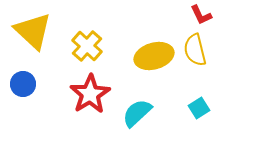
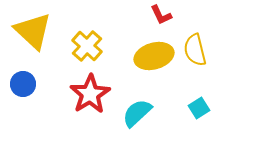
red L-shape: moved 40 px left
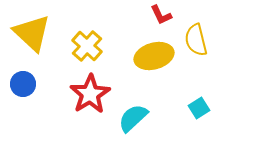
yellow triangle: moved 1 px left, 2 px down
yellow semicircle: moved 1 px right, 10 px up
cyan semicircle: moved 4 px left, 5 px down
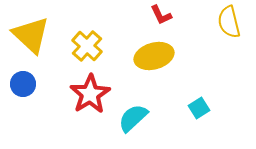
yellow triangle: moved 1 px left, 2 px down
yellow semicircle: moved 33 px right, 18 px up
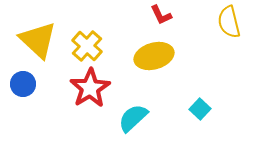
yellow triangle: moved 7 px right, 5 px down
red star: moved 6 px up
cyan square: moved 1 px right, 1 px down; rotated 15 degrees counterclockwise
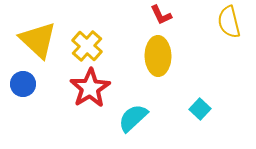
yellow ellipse: moved 4 px right; rotated 75 degrees counterclockwise
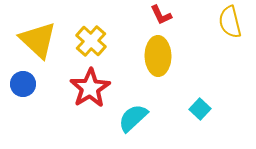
yellow semicircle: moved 1 px right
yellow cross: moved 4 px right, 5 px up
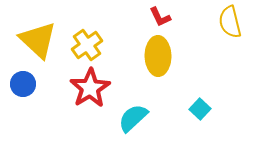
red L-shape: moved 1 px left, 2 px down
yellow cross: moved 4 px left, 4 px down; rotated 12 degrees clockwise
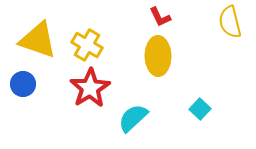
yellow triangle: rotated 24 degrees counterclockwise
yellow cross: rotated 24 degrees counterclockwise
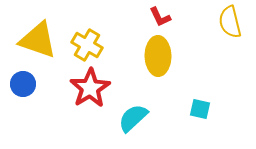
cyan square: rotated 30 degrees counterclockwise
